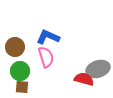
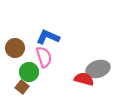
brown circle: moved 1 px down
pink semicircle: moved 2 px left
green circle: moved 9 px right, 1 px down
brown square: rotated 32 degrees clockwise
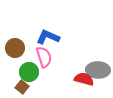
gray ellipse: moved 1 px down; rotated 20 degrees clockwise
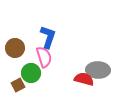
blue L-shape: rotated 85 degrees clockwise
green circle: moved 2 px right, 1 px down
brown square: moved 4 px left, 2 px up; rotated 24 degrees clockwise
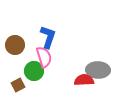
brown circle: moved 3 px up
green circle: moved 3 px right, 2 px up
red semicircle: moved 1 px down; rotated 18 degrees counterclockwise
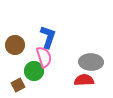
gray ellipse: moved 7 px left, 8 px up
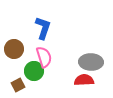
blue L-shape: moved 5 px left, 9 px up
brown circle: moved 1 px left, 4 px down
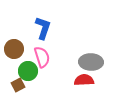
pink semicircle: moved 2 px left
green circle: moved 6 px left
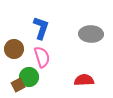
blue L-shape: moved 2 px left
gray ellipse: moved 28 px up
green circle: moved 1 px right, 6 px down
